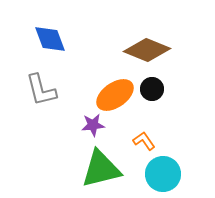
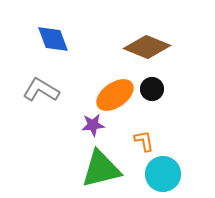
blue diamond: moved 3 px right
brown diamond: moved 3 px up
gray L-shape: rotated 135 degrees clockwise
orange L-shape: rotated 25 degrees clockwise
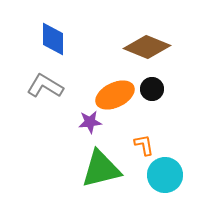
blue diamond: rotated 20 degrees clockwise
gray L-shape: moved 4 px right, 4 px up
orange ellipse: rotated 9 degrees clockwise
purple star: moved 3 px left, 3 px up
orange L-shape: moved 4 px down
cyan circle: moved 2 px right, 1 px down
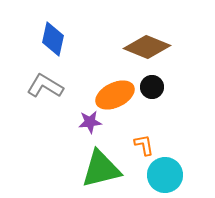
blue diamond: rotated 12 degrees clockwise
black circle: moved 2 px up
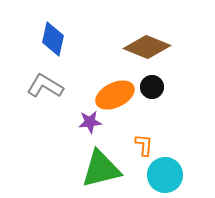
orange L-shape: rotated 15 degrees clockwise
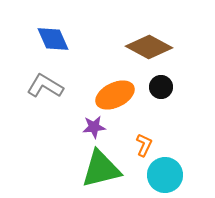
blue diamond: rotated 36 degrees counterclockwise
brown diamond: moved 2 px right; rotated 6 degrees clockwise
black circle: moved 9 px right
purple star: moved 4 px right, 5 px down
orange L-shape: rotated 20 degrees clockwise
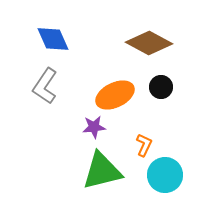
brown diamond: moved 4 px up
gray L-shape: rotated 87 degrees counterclockwise
green triangle: moved 1 px right, 2 px down
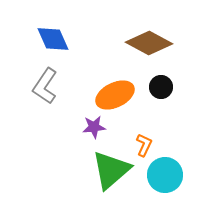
green triangle: moved 9 px right, 1 px up; rotated 27 degrees counterclockwise
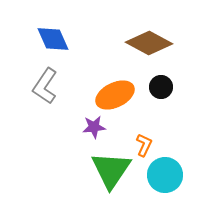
green triangle: rotated 15 degrees counterclockwise
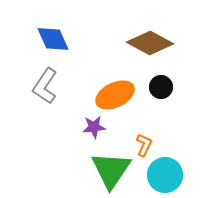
brown diamond: moved 1 px right
